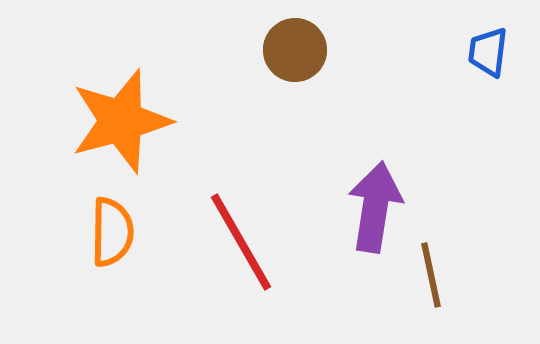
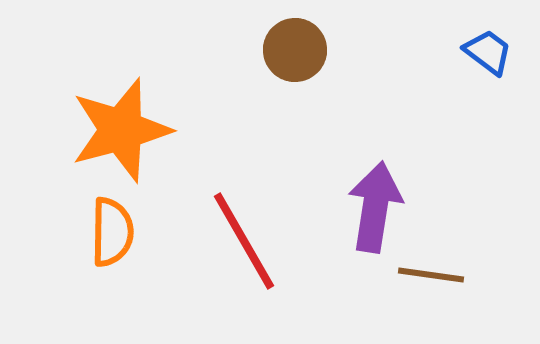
blue trapezoid: rotated 120 degrees clockwise
orange star: moved 9 px down
red line: moved 3 px right, 1 px up
brown line: rotated 70 degrees counterclockwise
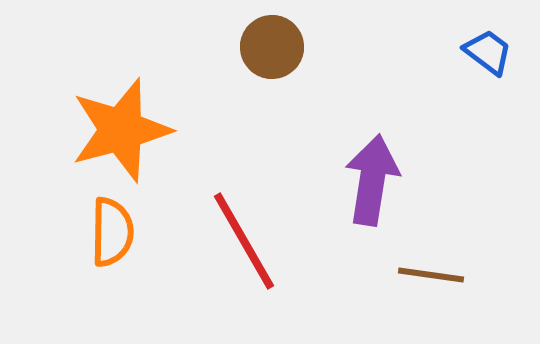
brown circle: moved 23 px left, 3 px up
purple arrow: moved 3 px left, 27 px up
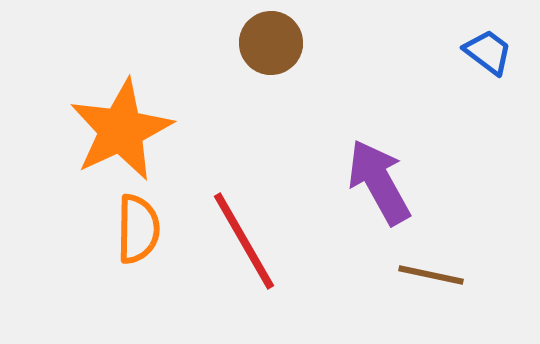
brown circle: moved 1 px left, 4 px up
orange star: rotated 10 degrees counterclockwise
purple arrow: moved 7 px right, 2 px down; rotated 38 degrees counterclockwise
orange semicircle: moved 26 px right, 3 px up
brown line: rotated 4 degrees clockwise
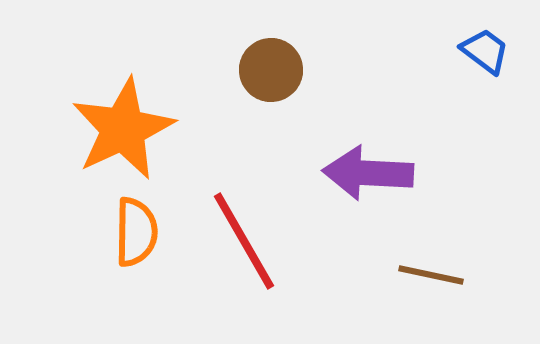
brown circle: moved 27 px down
blue trapezoid: moved 3 px left, 1 px up
orange star: moved 2 px right, 1 px up
purple arrow: moved 11 px left, 9 px up; rotated 58 degrees counterclockwise
orange semicircle: moved 2 px left, 3 px down
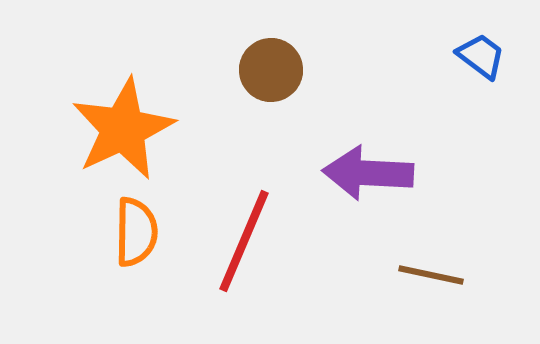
blue trapezoid: moved 4 px left, 5 px down
red line: rotated 53 degrees clockwise
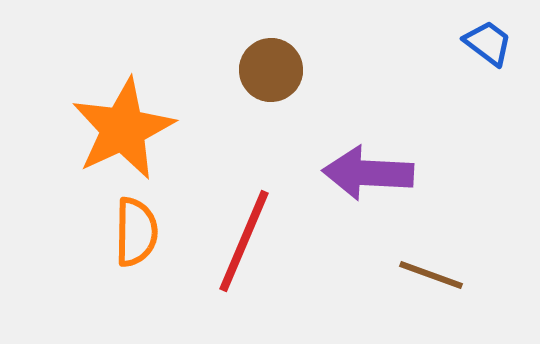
blue trapezoid: moved 7 px right, 13 px up
brown line: rotated 8 degrees clockwise
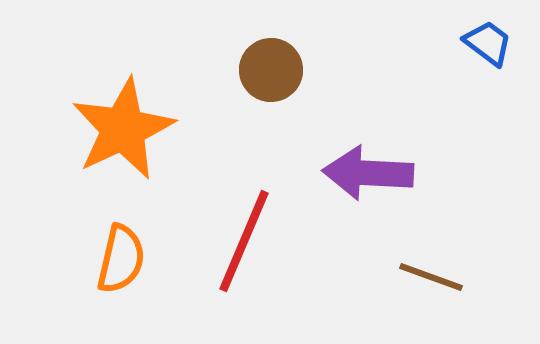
orange semicircle: moved 15 px left, 27 px down; rotated 12 degrees clockwise
brown line: moved 2 px down
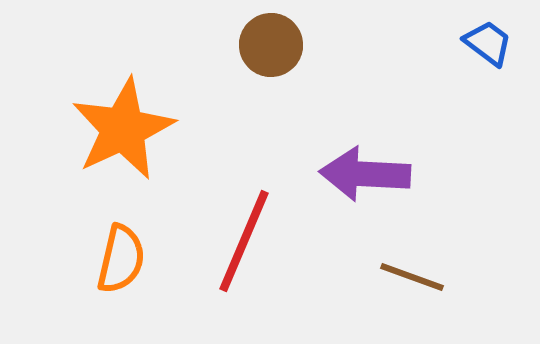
brown circle: moved 25 px up
purple arrow: moved 3 px left, 1 px down
brown line: moved 19 px left
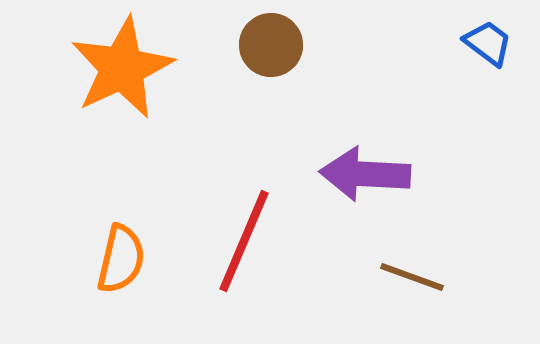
orange star: moved 1 px left, 61 px up
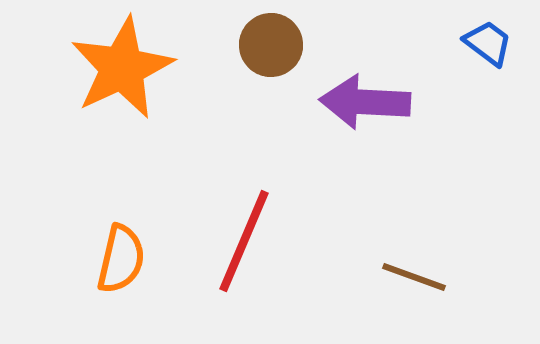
purple arrow: moved 72 px up
brown line: moved 2 px right
